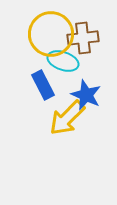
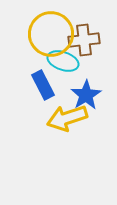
brown cross: moved 1 px right, 2 px down
blue star: rotated 16 degrees clockwise
yellow arrow: rotated 27 degrees clockwise
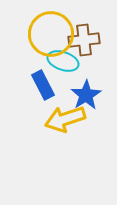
yellow arrow: moved 2 px left, 1 px down
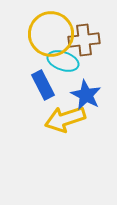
blue star: rotated 12 degrees counterclockwise
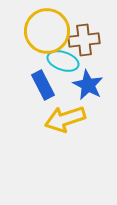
yellow circle: moved 4 px left, 3 px up
blue star: moved 2 px right, 10 px up
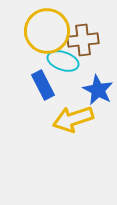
brown cross: moved 1 px left
blue star: moved 10 px right, 5 px down
yellow arrow: moved 8 px right
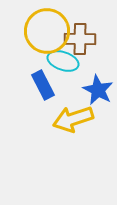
brown cross: moved 3 px left, 1 px up; rotated 8 degrees clockwise
